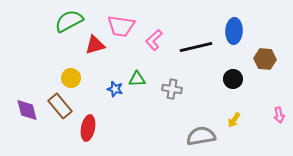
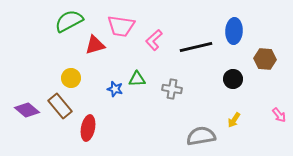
purple diamond: rotated 35 degrees counterclockwise
pink arrow: rotated 28 degrees counterclockwise
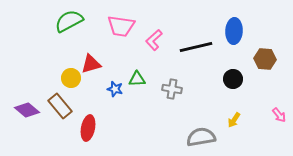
red triangle: moved 4 px left, 19 px down
gray semicircle: moved 1 px down
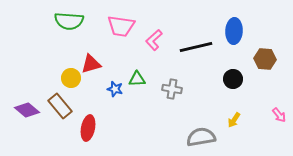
green semicircle: rotated 148 degrees counterclockwise
